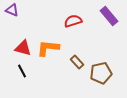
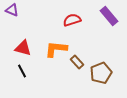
red semicircle: moved 1 px left, 1 px up
orange L-shape: moved 8 px right, 1 px down
brown pentagon: rotated 10 degrees counterclockwise
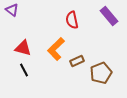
purple triangle: rotated 16 degrees clockwise
red semicircle: rotated 84 degrees counterclockwise
orange L-shape: rotated 50 degrees counterclockwise
brown rectangle: moved 1 px up; rotated 72 degrees counterclockwise
black line: moved 2 px right, 1 px up
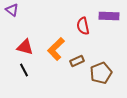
purple rectangle: rotated 48 degrees counterclockwise
red semicircle: moved 11 px right, 6 px down
red triangle: moved 2 px right, 1 px up
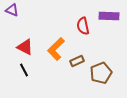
purple triangle: rotated 16 degrees counterclockwise
red triangle: rotated 12 degrees clockwise
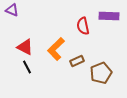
black line: moved 3 px right, 3 px up
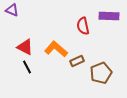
orange L-shape: rotated 85 degrees clockwise
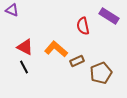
purple rectangle: rotated 30 degrees clockwise
black line: moved 3 px left
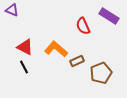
red semicircle: rotated 12 degrees counterclockwise
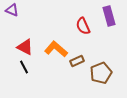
purple rectangle: rotated 42 degrees clockwise
